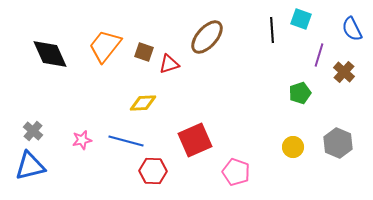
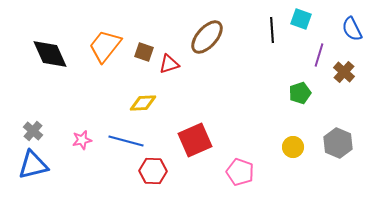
blue triangle: moved 3 px right, 1 px up
pink pentagon: moved 4 px right
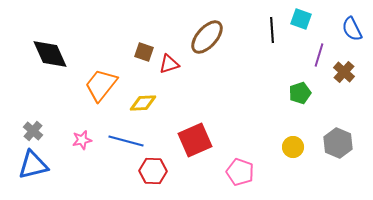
orange trapezoid: moved 4 px left, 39 px down
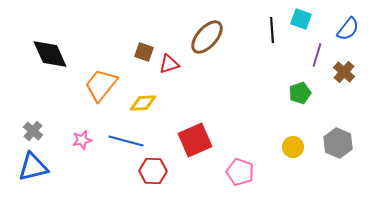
blue semicircle: moved 4 px left; rotated 115 degrees counterclockwise
purple line: moved 2 px left
blue triangle: moved 2 px down
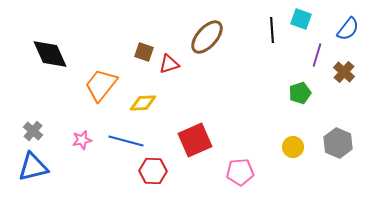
pink pentagon: rotated 24 degrees counterclockwise
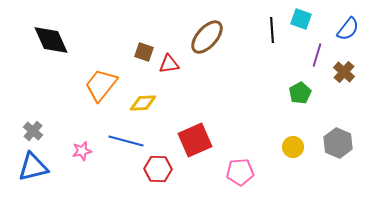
black diamond: moved 1 px right, 14 px up
red triangle: rotated 10 degrees clockwise
green pentagon: rotated 10 degrees counterclockwise
pink star: moved 11 px down
red hexagon: moved 5 px right, 2 px up
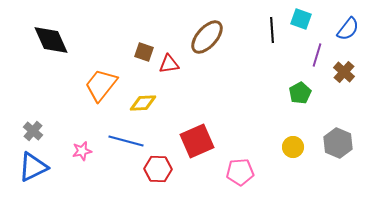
red square: moved 2 px right, 1 px down
blue triangle: rotated 12 degrees counterclockwise
